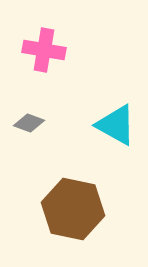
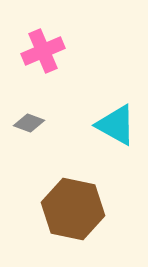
pink cross: moved 1 px left, 1 px down; rotated 33 degrees counterclockwise
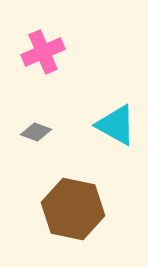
pink cross: moved 1 px down
gray diamond: moved 7 px right, 9 px down
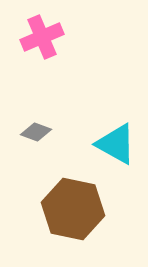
pink cross: moved 1 px left, 15 px up
cyan triangle: moved 19 px down
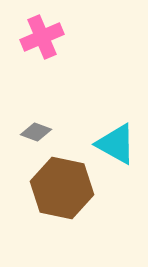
brown hexagon: moved 11 px left, 21 px up
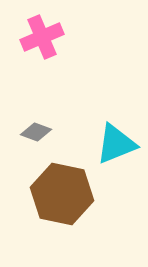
cyan triangle: rotated 51 degrees counterclockwise
brown hexagon: moved 6 px down
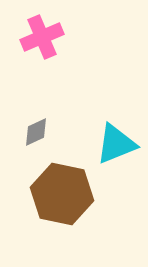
gray diamond: rotated 44 degrees counterclockwise
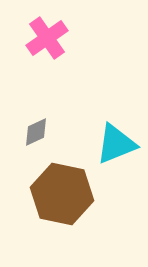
pink cross: moved 5 px right, 1 px down; rotated 12 degrees counterclockwise
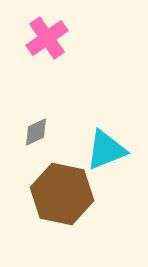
cyan triangle: moved 10 px left, 6 px down
